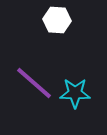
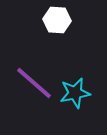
cyan star: rotated 12 degrees counterclockwise
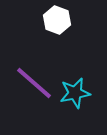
white hexagon: rotated 16 degrees clockwise
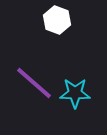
cyan star: rotated 12 degrees clockwise
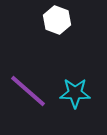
purple line: moved 6 px left, 8 px down
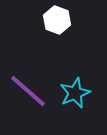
cyan star: rotated 24 degrees counterclockwise
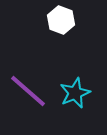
white hexagon: moved 4 px right
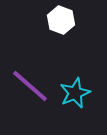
purple line: moved 2 px right, 5 px up
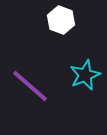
cyan star: moved 10 px right, 18 px up
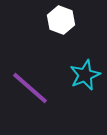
purple line: moved 2 px down
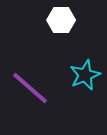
white hexagon: rotated 20 degrees counterclockwise
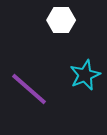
purple line: moved 1 px left, 1 px down
